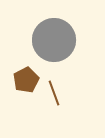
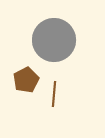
brown line: moved 1 px down; rotated 25 degrees clockwise
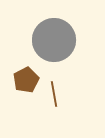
brown line: rotated 15 degrees counterclockwise
